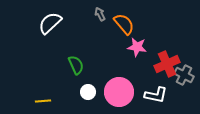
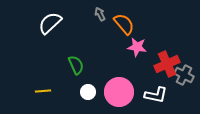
yellow line: moved 10 px up
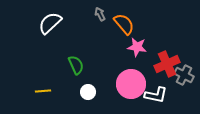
pink circle: moved 12 px right, 8 px up
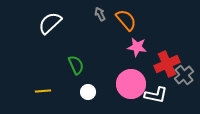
orange semicircle: moved 2 px right, 4 px up
gray cross: rotated 24 degrees clockwise
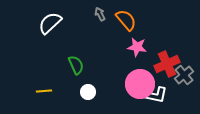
pink circle: moved 9 px right
yellow line: moved 1 px right
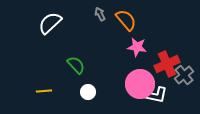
green semicircle: rotated 18 degrees counterclockwise
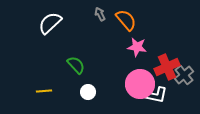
red cross: moved 3 px down
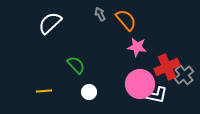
white circle: moved 1 px right
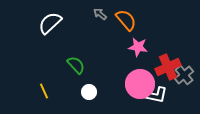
gray arrow: rotated 24 degrees counterclockwise
pink star: moved 1 px right
red cross: moved 1 px right
yellow line: rotated 70 degrees clockwise
